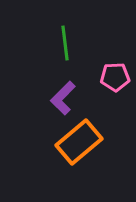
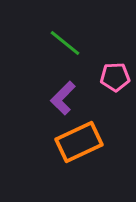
green line: rotated 44 degrees counterclockwise
orange rectangle: rotated 15 degrees clockwise
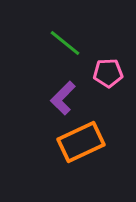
pink pentagon: moved 7 px left, 4 px up
orange rectangle: moved 2 px right
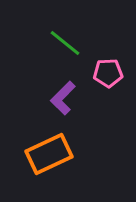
orange rectangle: moved 32 px left, 12 px down
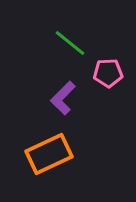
green line: moved 5 px right
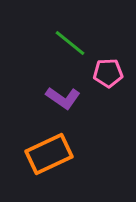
purple L-shape: rotated 100 degrees counterclockwise
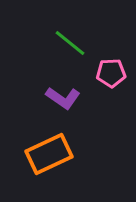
pink pentagon: moved 3 px right
